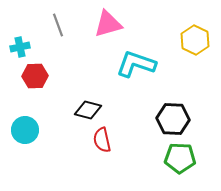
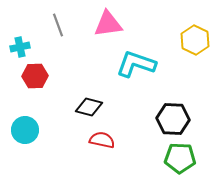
pink triangle: rotated 8 degrees clockwise
black diamond: moved 1 px right, 3 px up
red semicircle: rotated 115 degrees clockwise
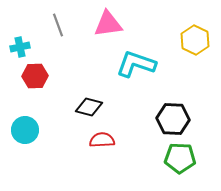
red semicircle: rotated 15 degrees counterclockwise
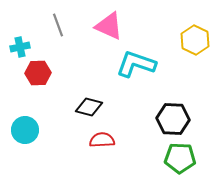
pink triangle: moved 1 px right, 2 px down; rotated 32 degrees clockwise
red hexagon: moved 3 px right, 3 px up
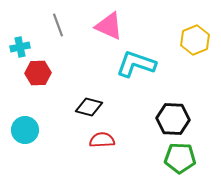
yellow hexagon: rotated 12 degrees clockwise
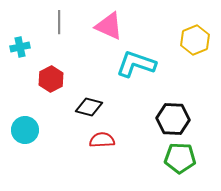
gray line: moved 1 px right, 3 px up; rotated 20 degrees clockwise
red hexagon: moved 13 px right, 6 px down; rotated 25 degrees counterclockwise
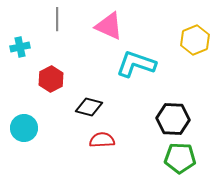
gray line: moved 2 px left, 3 px up
cyan circle: moved 1 px left, 2 px up
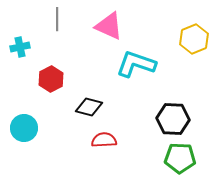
yellow hexagon: moved 1 px left, 1 px up
red semicircle: moved 2 px right
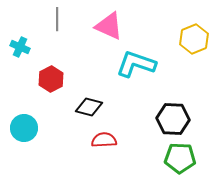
cyan cross: rotated 36 degrees clockwise
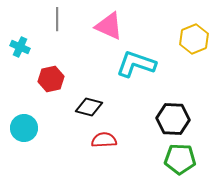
red hexagon: rotated 15 degrees clockwise
green pentagon: moved 1 px down
